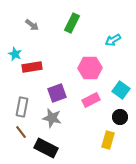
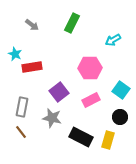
purple square: moved 2 px right, 1 px up; rotated 18 degrees counterclockwise
black rectangle: moved 35 px right, 11 px up
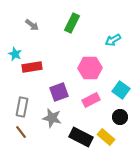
purple square: rotated 18 degrees clockwise
yellow rectangle: moved 2 px left, 3 px up; rotated 66 degrees counterclockwise
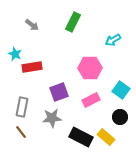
green rectangle: moved 1 px right, 1 px up
gray star: rotated 18 degrees counterclockwise
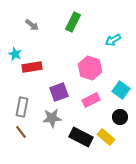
pink hexagon: rotated 20 degrees clockwise
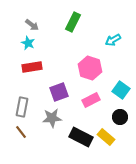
cyan star: moved 13 px right, 11 px up
